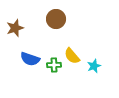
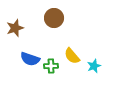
brown circle: moved 2 px left, 1 px up
green cross: moved 3 px left, 1 px down
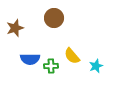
blue semicircle: rotated 18 degrees counterclockwise
cyan star: moved 2 px right
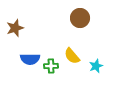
brown circle: moved 26 px right
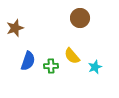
blue semicircle: moved 2 px left, 2 px down; rotated 72 degrees counterclockwise
cyan star: moved 1 px left, 1 px down
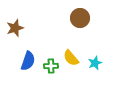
yellow semicircle: moved 1 px left, 2 px down
cyan star: moved 4 px up
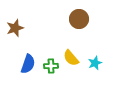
brown circle: moved 1 px left, 1 px down
blue semicircle: moved 3 px down
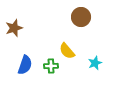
brown circle: moved 2 px right, 2 px up
brown star: moved 1 px left
yellow semicircle: moved 4 px left, 7 px up
blue semicircle: moved 3 px left, 1 px down
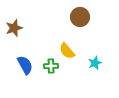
brown circle: moved 1 px left
blue semicircle: rotated 48 degrees counterclockwise
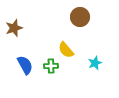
yellow semicircle: moved 1 px left, 1 px up
